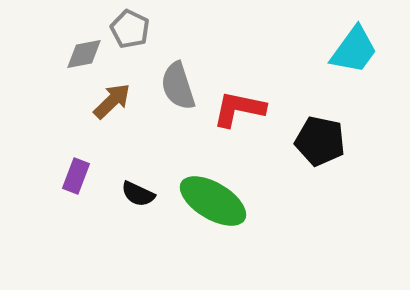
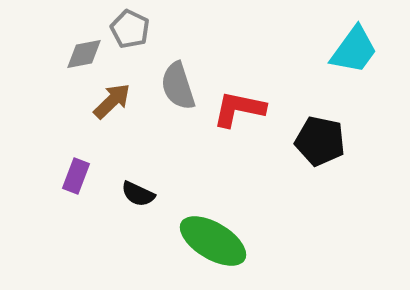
green ellipse: moved 40 px down
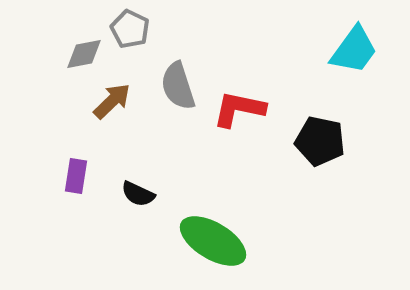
purple rectangle: rotated 12 degrees counterclockwise
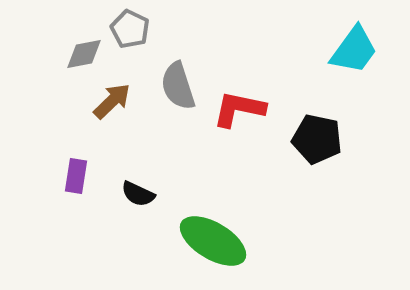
black pentagon: moved 3 px left, 2 px up
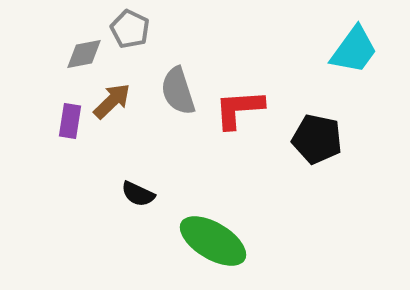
gray semicircle: moved 5 px down
red L-shape: rotated 16 degrees counterclockwise
purple rectangle: moved 6 px left, 55 px up
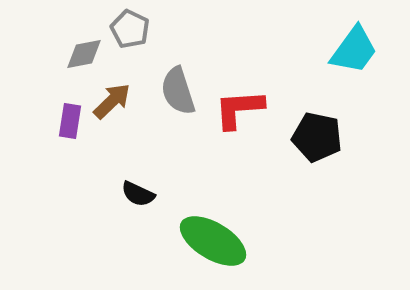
black pentagon: moved 2 px up
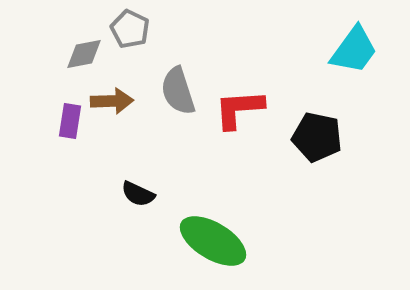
brown arrow: rotated 42 degrees clockwise
